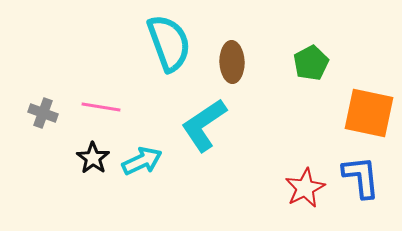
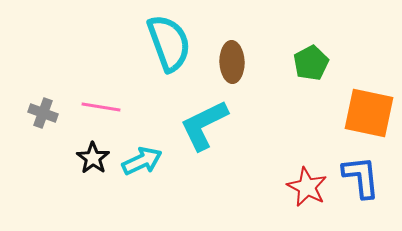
cyan L-shape: rotated 8 degrees clockwise
red star: moved 2 px right, 1 px up; rotated 18 degrees counterclockwise
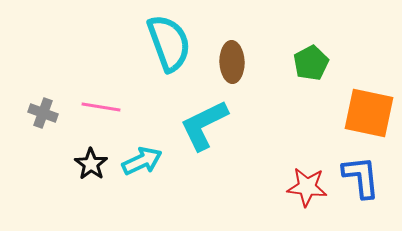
black star: moved 2 px left, 6 px down
red star: rotated 21 degrees counterclockwise
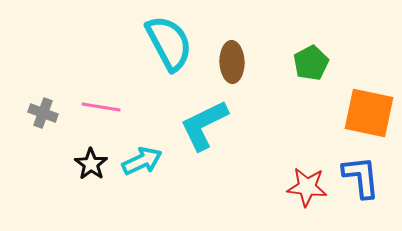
cyan semicircle: rotated 8 degrees counterclockwise
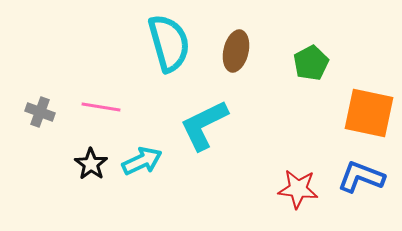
cyan semicircle: rotated 12 degrees clockwise
brown ellipse: moved 4 px right, 11 px up; rotated 15 degrees clockwise
gray cross: moved 3 px left, 1 px up
blue L-shape: rotated 63 degrees counterclockwise
red star: moved 9 px left, 2 px down
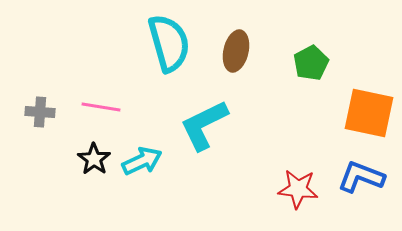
gray cross: rotated 16 degrees counterclockwise
black star: moved 3 px right, 5 px up
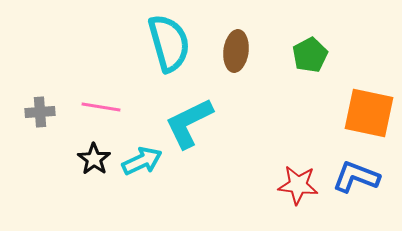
brown ellipse: rotated 6 degrees counterclockwise
green pentagon: moved 1 px left, 8 px up
gray cross: rotated 8 degrees counterclockwise
cyan L-shape: moved 15 px left, 2 px up
blue L-shape: moved 5 px left
red star: moved 4 px up
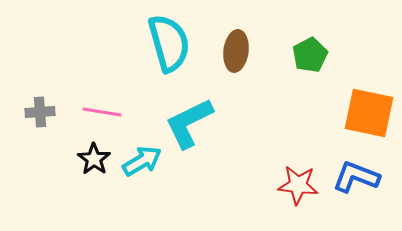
pink line: moved 1 px right, 5 px down
cyan arrow: rotated 6 degrees counterclockwise
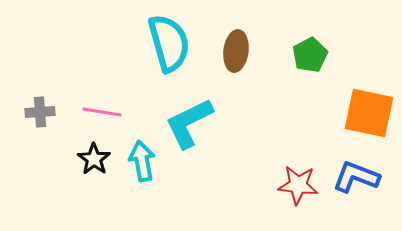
cyan arrow: rotated 69 degrees counterclockwise
